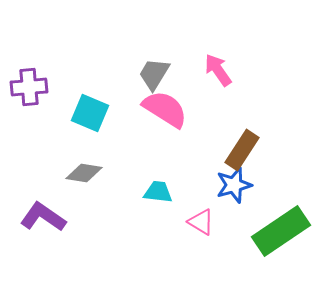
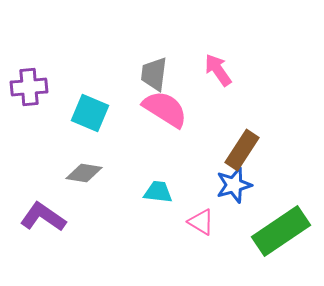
gray trapezoid: rotated 24 degrees counterclockwise
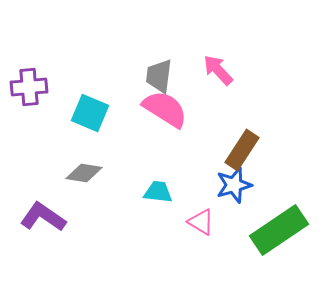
pink arrow: rotated 8 degrees counterclockwise
gray trapezoid: moved 5 px right, 2 px down
green rectangle: moved 2 px left, 1 px up
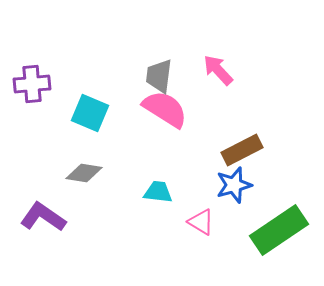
purple cross: moved 3 px right, 3 px up
brown rectangle: rotated 30 degrees clockwise
